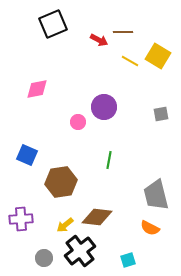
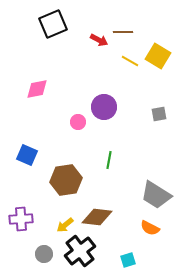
gray square: moved 2 px left
brown hexagon: moved 5 px right, 2 px up
gray trapezoid: rotated 44 degrees counterclockwise
gray circle: moved 4 px up
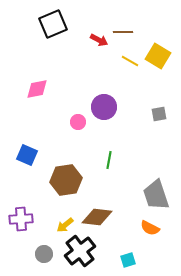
gray trapezoid: rotated 40 degrees clockwise
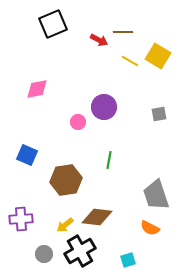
black cross: rotated 8 degrees clockwise
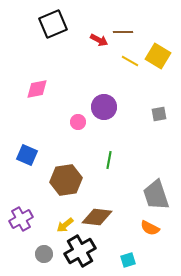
purple cross: rotated 25 degrees counterclockwise
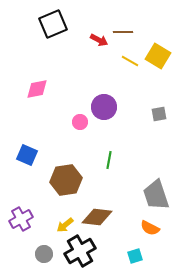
pink circle: moved 2 px right
cyan square: moved 7 px right, 4 px up
